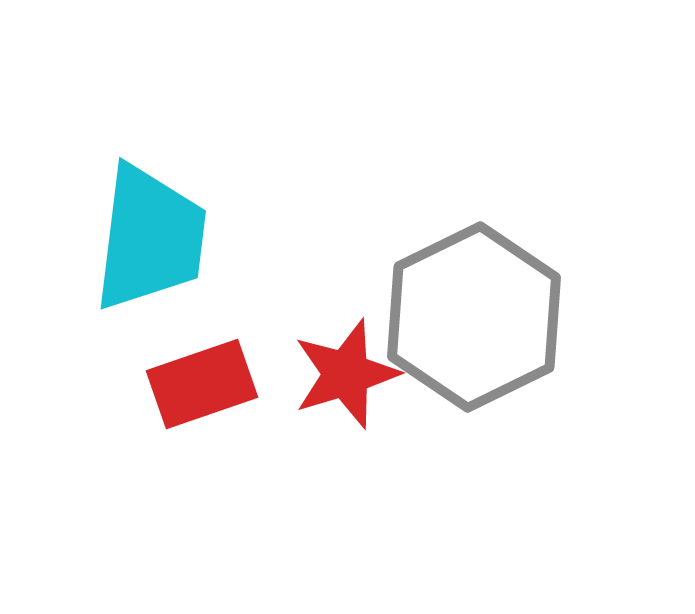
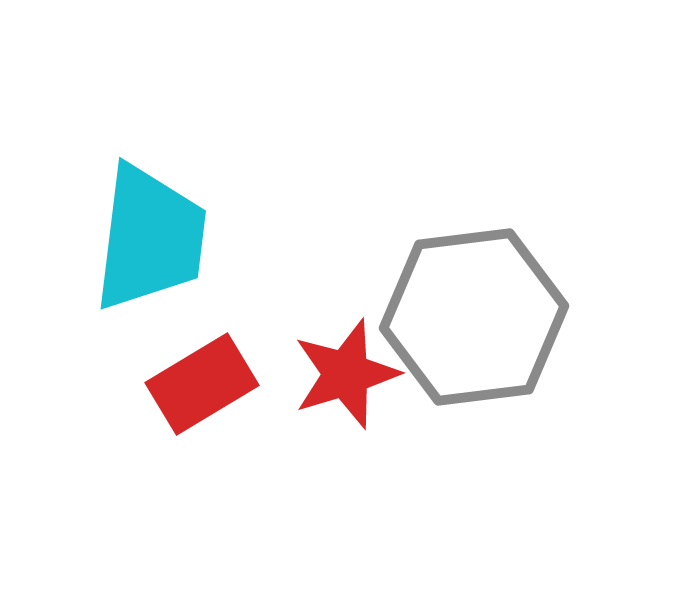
gray hexagon: rotated 19 degrees clockwise
red rectangle: rotated 12 degrees counterclockwise
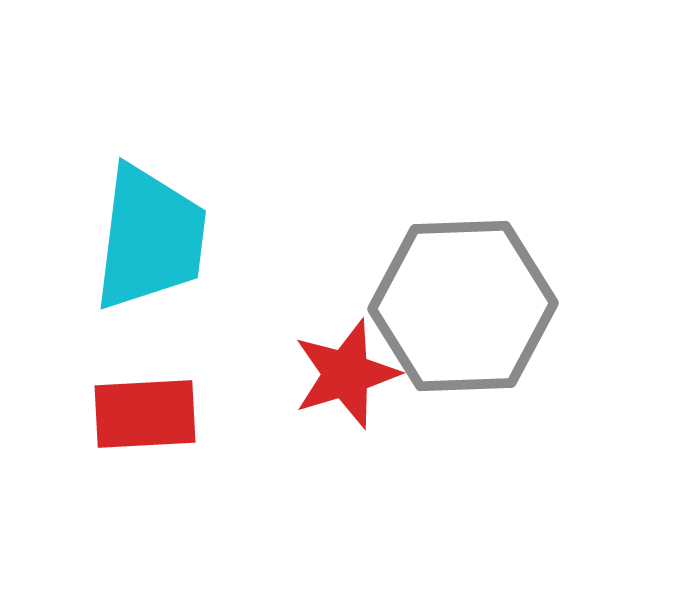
gray hexagon: moved 11 px left, 11 px up; rotated 5 degrees clockwise
red rectangle: moved 57 px left, 30 px down; rotated 28 degrees clockwise
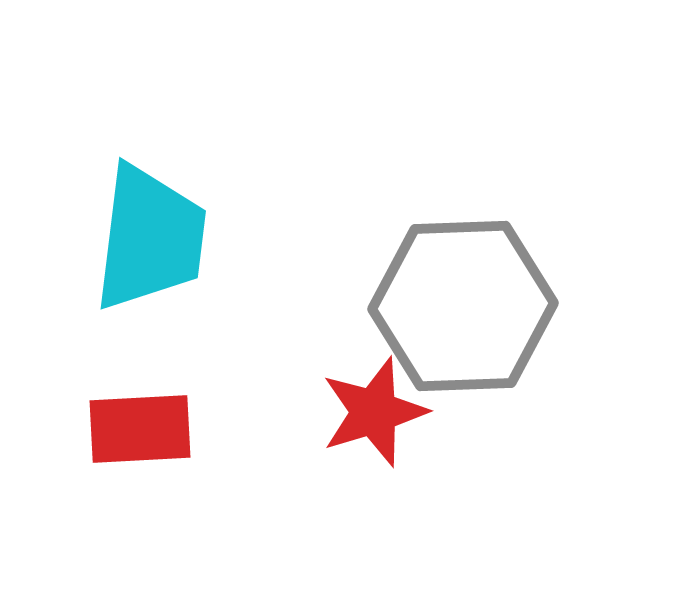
red star: moved 28 px right, 38 px down
red rectangle: moved 5 px left, 15 px down
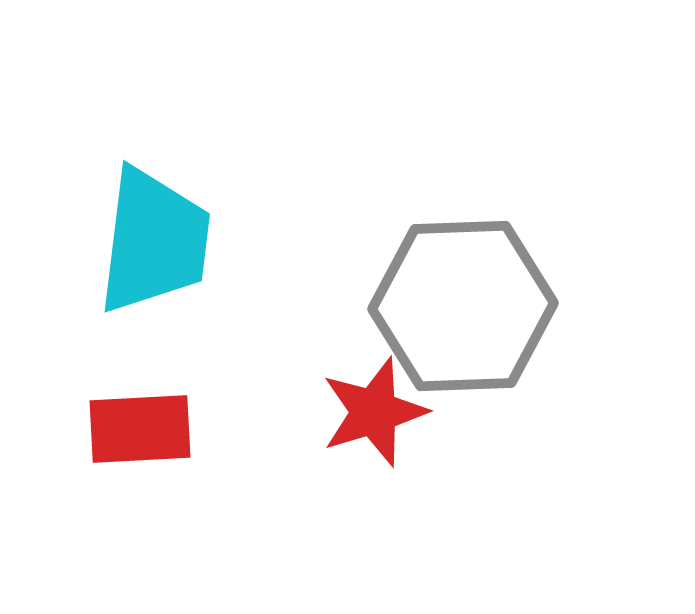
cyan trapezoid: moved 4 px right, 3 px down
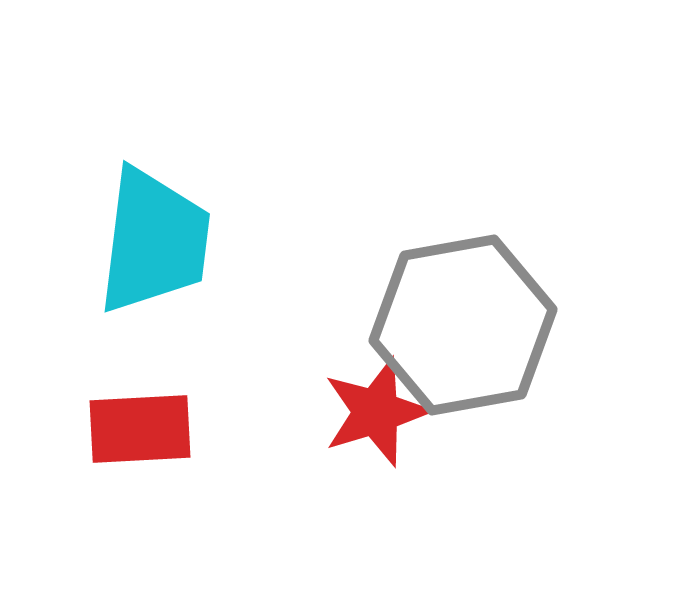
gray hexagon: moved 19 px down; rotated 8 degrees counterclockwise
red star: moved 2 px right
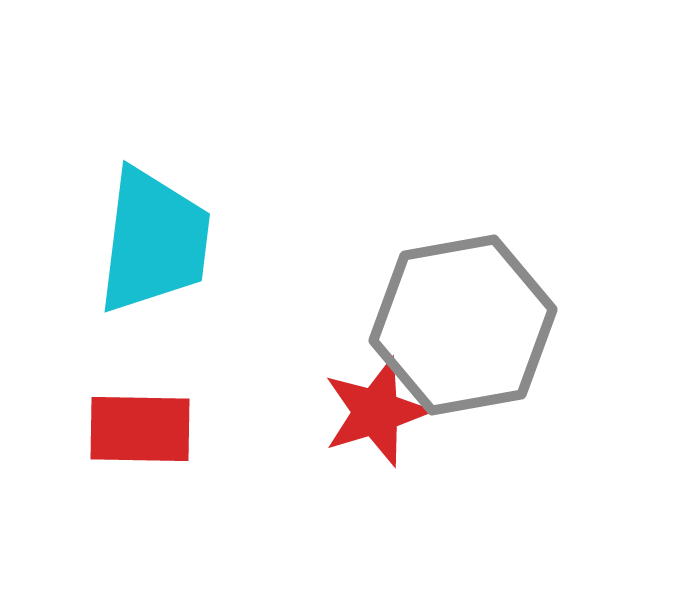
red rectangle: rotated 4 degrees clockwise
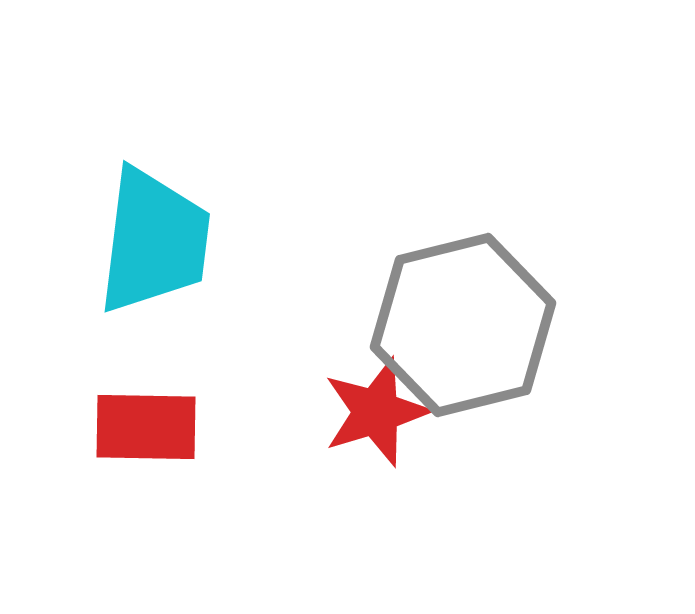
gray hexagon: rotated 4 degrees counterclockwise
red rectangle: moved 6 px right, 2 px up
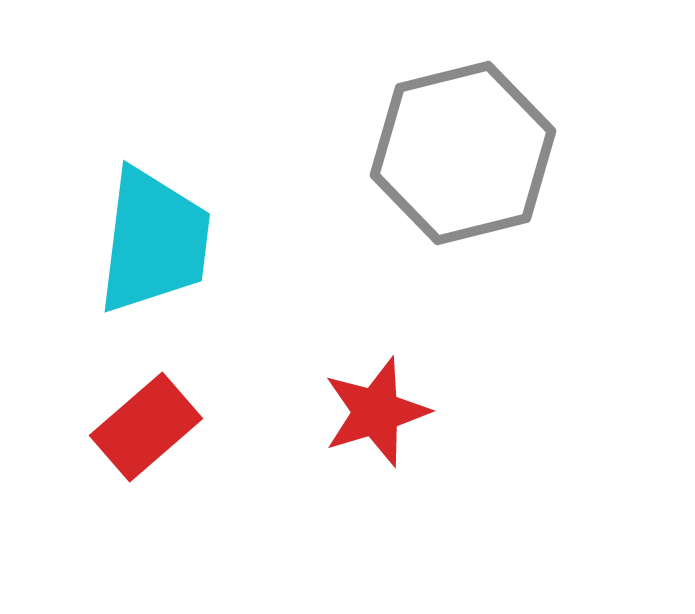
gray hexagon: moved 172 px up
red rectangle: rotated 42 degrees counterclockwise
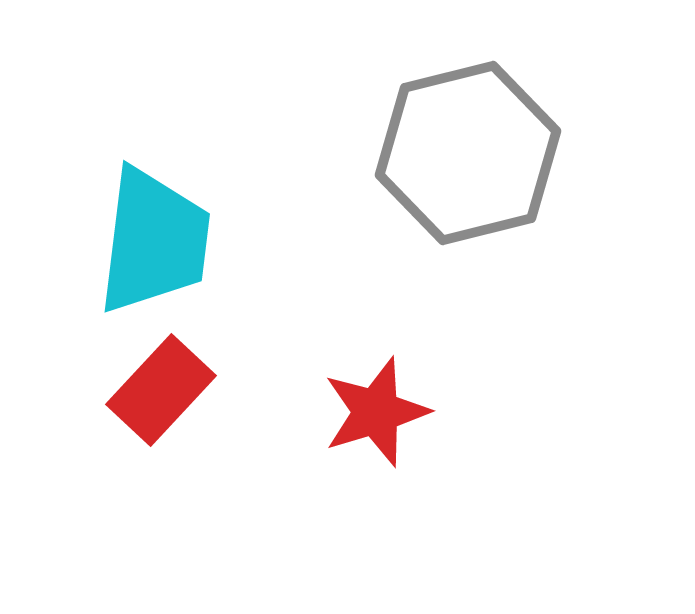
gray hexagon: moved 5 px right
red rectangle: moved 15 px right, 37 px up; rotated 6 degrees counterclockwise
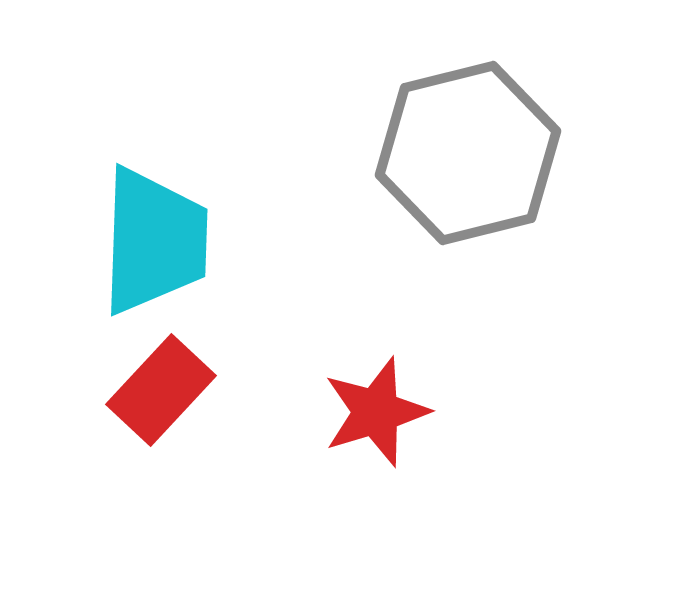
cyan trapezoid: rotated 5 degrees counterclockwise
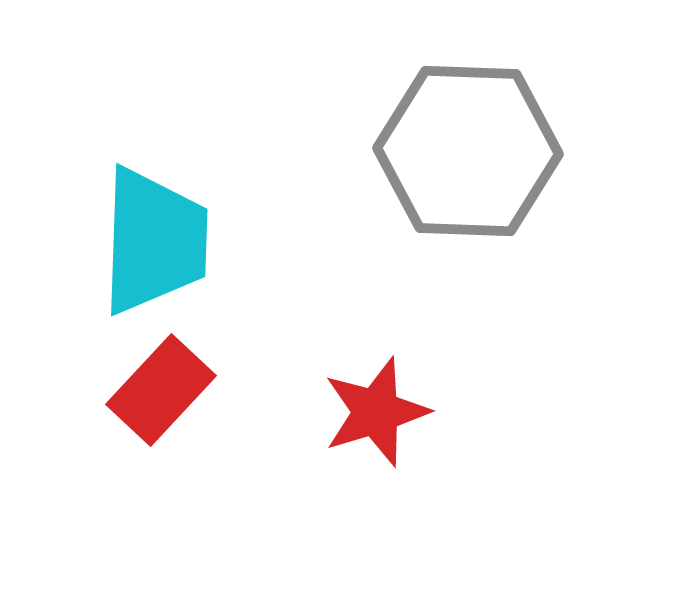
gray hexagon: moved 2 px up; rotated 16 degrees clockwise
